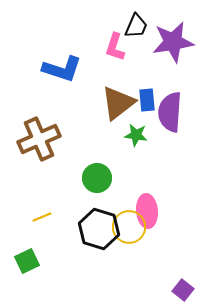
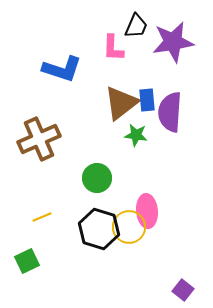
pink L-shape: moved 2 px left, 1 px down; rotated 16 degrees counterclockwise
brown triangle: moved 3 px right
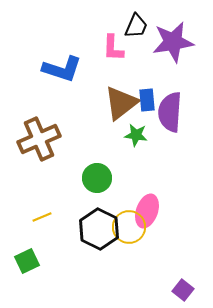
pink ellipse: rotated 24 degrees clockwise
black hexagon: rotated 9 degrees clockwise
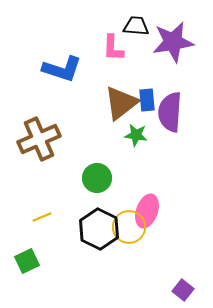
black trapezoid: rotated 108 degrees counterclockwise
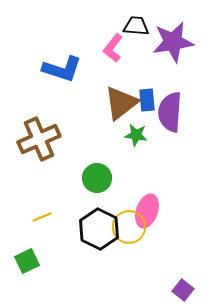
pink L-shape: rotated 36 degrees clockwise
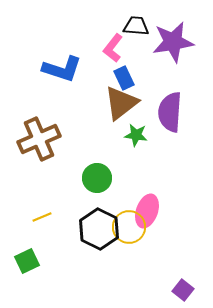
blue rectangle: moved 23 px left, 22 px up; rotated 20 degrees counterclockwise
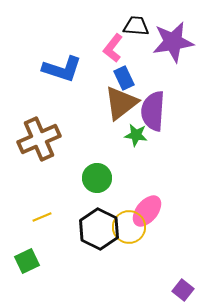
purple semicircle: moved 17 px left, 1 px up
pink ellipse: rotated 20 degrees clockwise
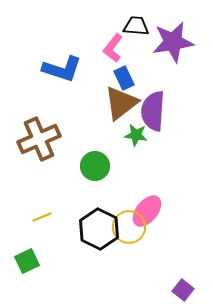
green circle: moved 2 px left, 12 px up
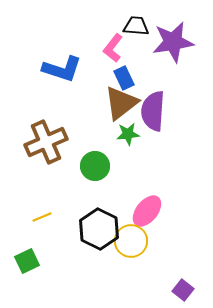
green star: moved 8 px left, 1 px up; rotated 15 degrees counterclockwise
brown cross: moved 7 px right, 3 px down
yellow circle: moved 2 px right, 14 px down
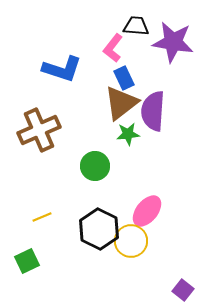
purple star: rotated 18 degrees clockwise
brown cross: moved 7 px left, 12 px up
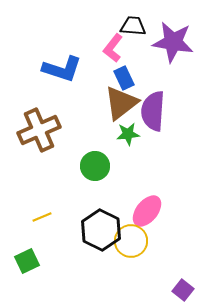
black trapezoid: moved 3 px left
black hexagon: moved 2 px right, 1 px down
